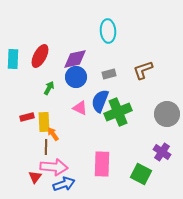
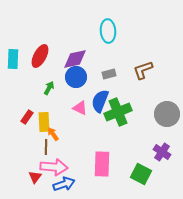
red rectangle: rotated 40 degrees counterclockwise
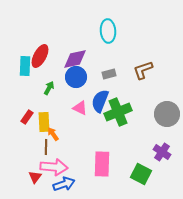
cyan rectangle: moved 12 px right, 7 px down
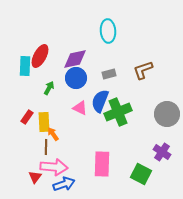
blue circle: moved 1 px down
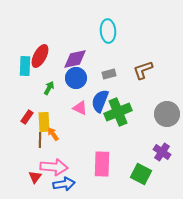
brown line: moved 6 px left, 7 px up
blue arrow: rotated 10 degrees clockwise
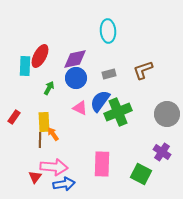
blue semicircle: rotated 15 degrees clockwise
red rectangle: moved 13 px left
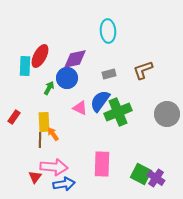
blue circle: moved 9 px left
purple cross: moved 6 px left, 26 px down
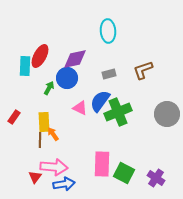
green square: moved 17 px left, 1 px up
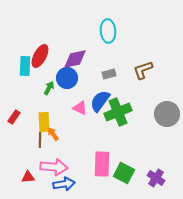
red triangle: moved 7 px left; rotated 48 degrees clockwise
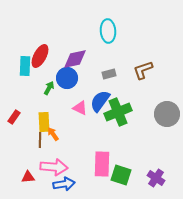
green square: moved 3 px left, 2 px down; rotated 10 degrees counterclockwise
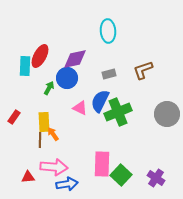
blue semicircle: rotated 10 degrees counterclockwise
green square: rotated 25 degrees clockwise
blue arrow: moved 3 px right
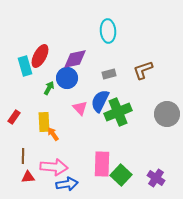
cyan rectangle: rotated 18 degrees counterclockwise
pink triangle: rotated 21 degrees clockwise
brown line: moved 17 px left, 16 px down
